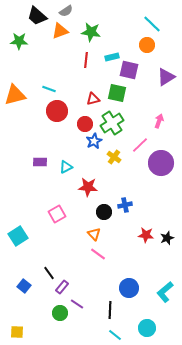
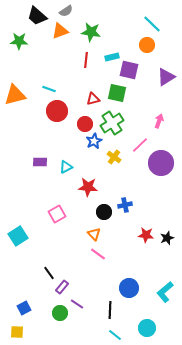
blue square at (24, 286): moved 22 px down; rotated 24 degrees clockwise
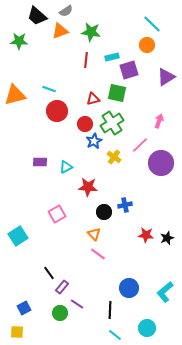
purple square at (129, 70): rotated 30 degrees counterclockwise
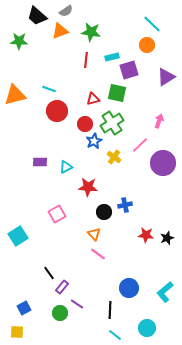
purple circle at (161, 163): moved 2 px right
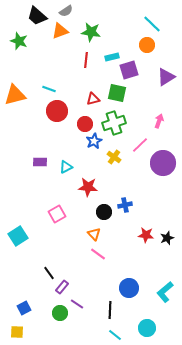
green star at (19, 41): rotated 18 degrees clockwise
green cross at (112, 123): moved 2 px right; rotated 15 degrees clockwise
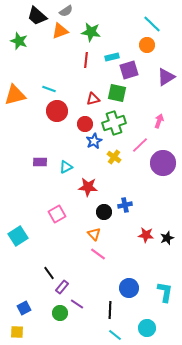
cyan L-shape at (165, 292): rotated 140 degrees clockwise
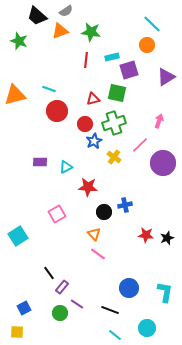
black line at (110, 310): rotated 72 degrees counterclockwise
